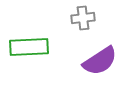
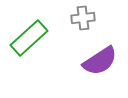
green rectangle: moved 9 px up; rotated 39 degrees counterclockwise
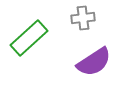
purple semicircle: moved 6 px left, 1 px down
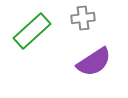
green rectangle: moved 3 px right, 7 px up
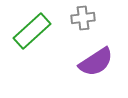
purple semicircle: moved 2 px right
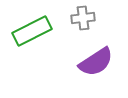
green rectangle: rotated 15 degrees clockwise
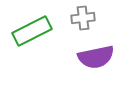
purple semicircle: moved 5 px up; rotated 21 degrees clockwise
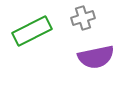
gray cross: rotated 10 degrees counterclockwise
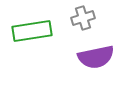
green rectangle: rotated 18 degrees clockwise
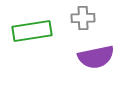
gray cross: rotated 15 degrees clockwise
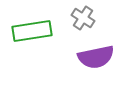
gray cross: rotated 35 degrees clockwise
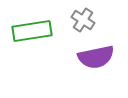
gray cross: moved 2 px down
